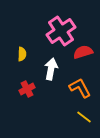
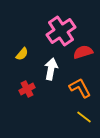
yellow semicircle: rotated 40 degrees clockwise
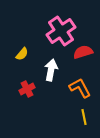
white arrow: moved 1 px down
yellow line: rotated 42 degrees clockwise
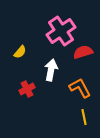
yellow semicircle: moved 2 px left, 2 px up
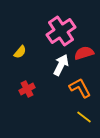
red semicircle: moved 1 px right, 1 px down
white arrow: moved 10 px right, 5 px up; rotated 15 degrees clockwise
yellow line: rotated 42 degrees counterclockwise
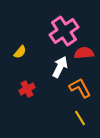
pink cross: moved 3 px right
red semicircle: rotated 12 degrees clockwise
white arrow: moved 1 px left, 2 px down
yellow line: moved 4 px left, 1 px down; rotated 21 degrees clockwise
